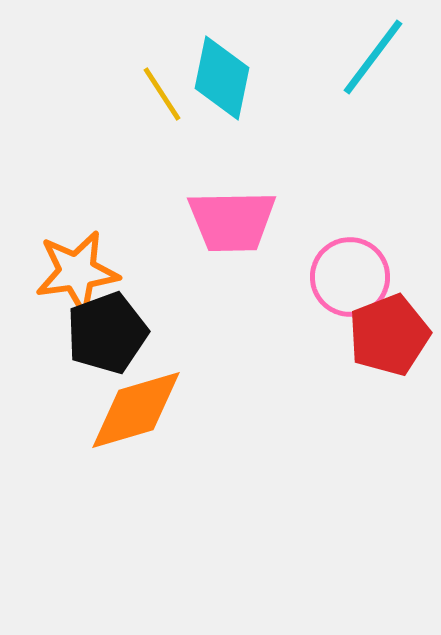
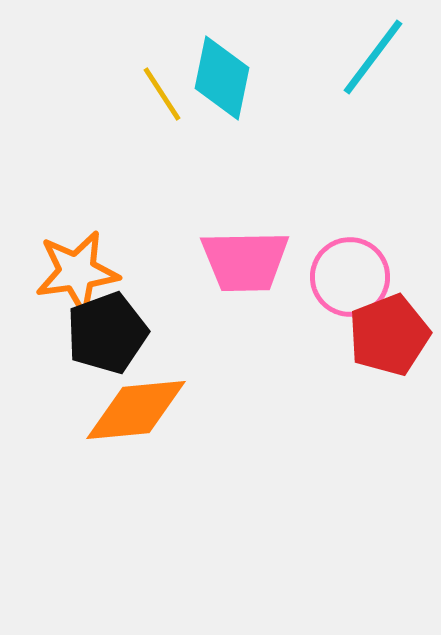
pink trapezoid: moved 13 px right, 40 px down
orange diamond: rotated 11 degrees clockwise
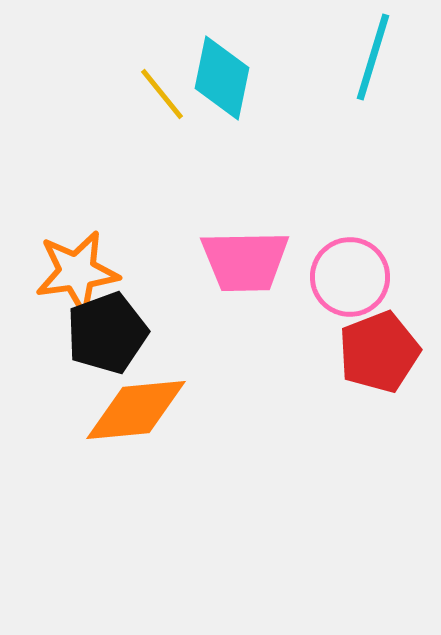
cyan line: rotated 20 degrees counterclockwise
yellow line: rotated 6 degrees counterclockwise
red pentagon: moved 10 px left, 17 px down
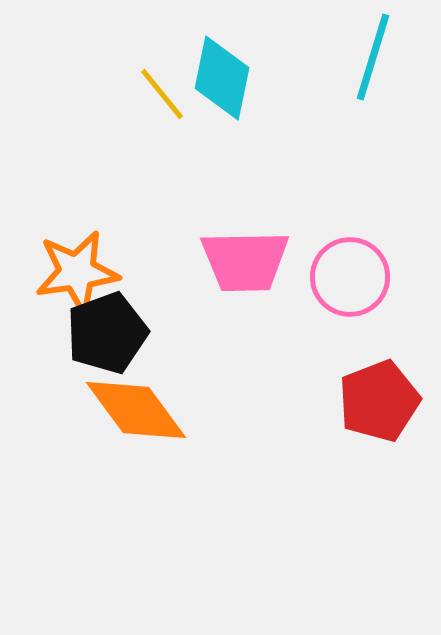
red pentagon: moved 49 px down
orange diamond: rotated 59 degrees clockwise
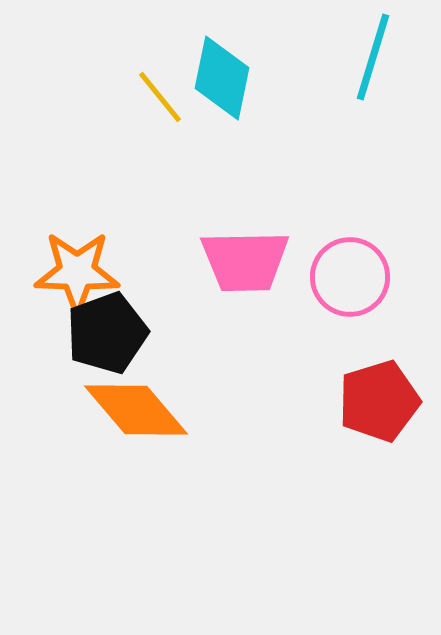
yellow line: moved 2 px left, 3 px down
orange star: rotated 10 degrees clockwise
red pentagon: rotated 4 degrees clockwise
orange diamond: rotated 4 degrees counterclockwise
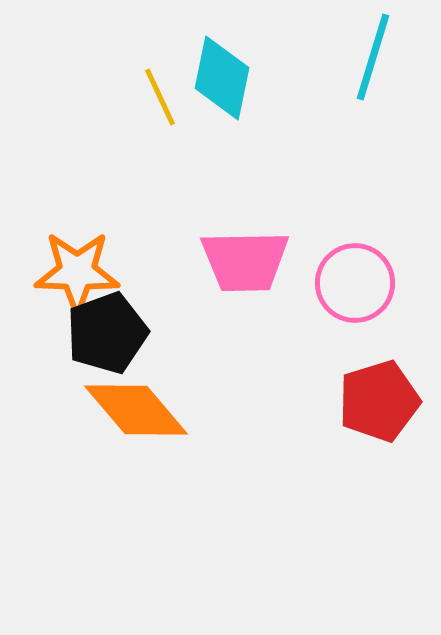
yellow line: rotated 14 degrees clockwise
pink circle: moved 5 px right, 6 px down
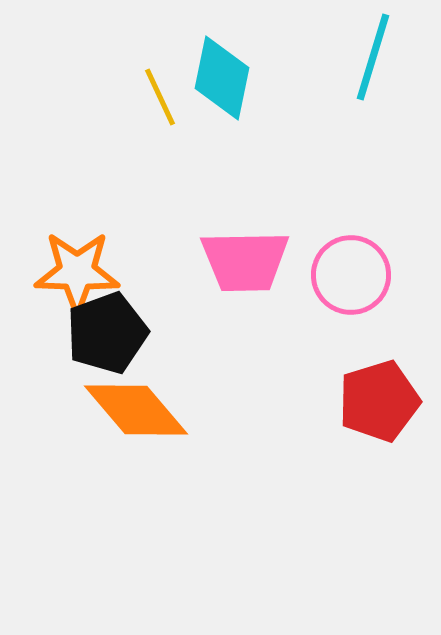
pink circle: moved 4 px left, 8 px up
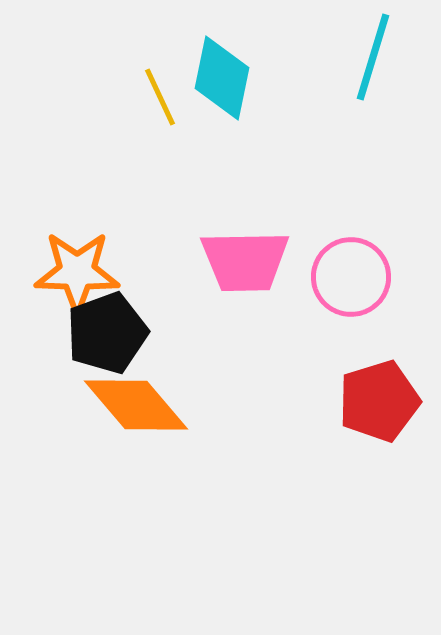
pink circle: moved 2 px down
orange diamond: moved 5 px up
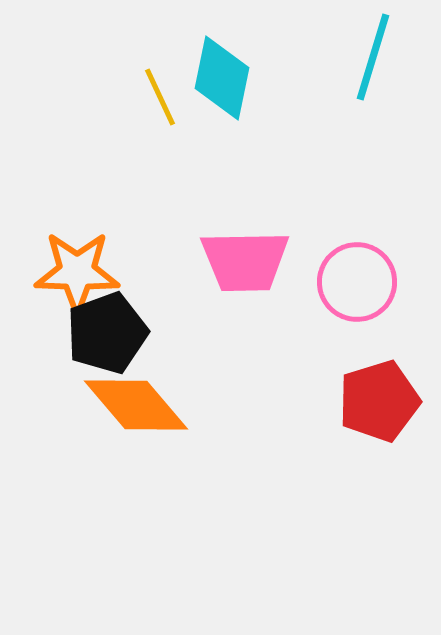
pink circle: moved 6 px right, 5 px down
